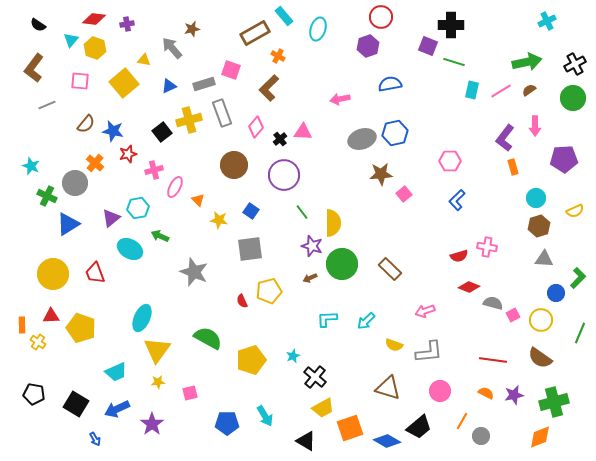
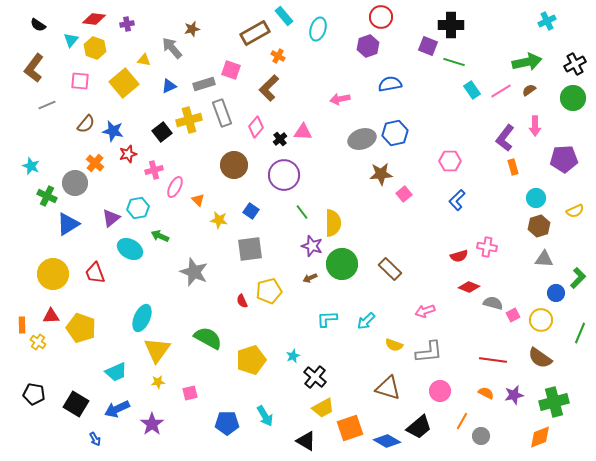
cyan rectangle at (472, 90): rotated 48 degrees counterclockwise
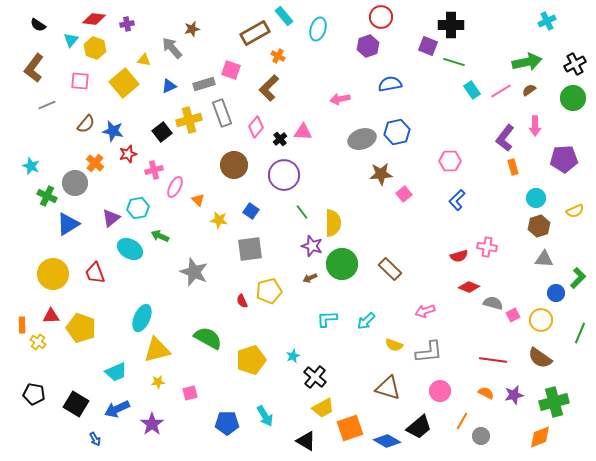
blue hexagon at (395, 133): moved 2 px right, 1 px up
yellow triangle at (157, 350): rotated 40 degrees clockwise
